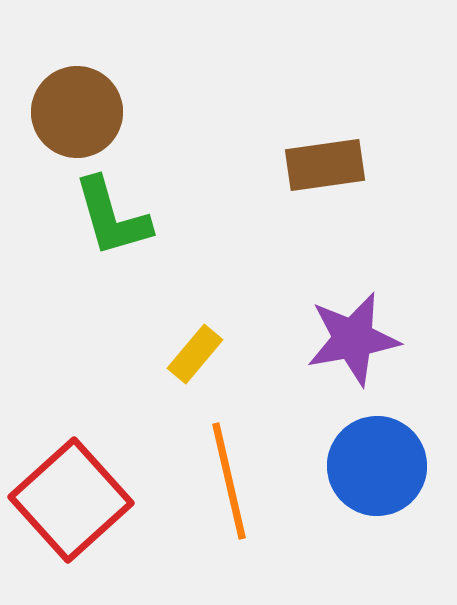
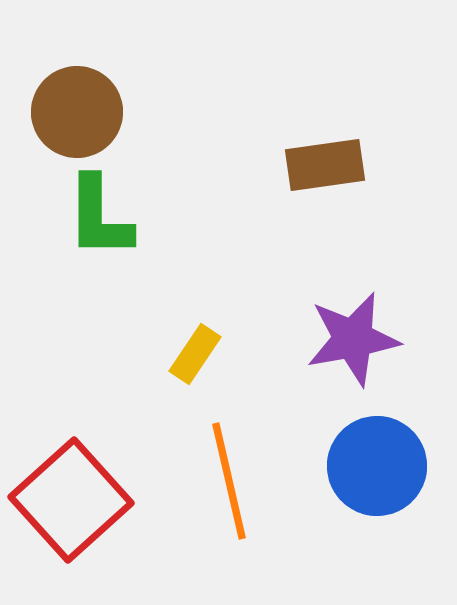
green L-shape: moved 13 px left; rotated 16 degrees clockwise
yellow rectangle: rotated 6 degrees counterclockwise
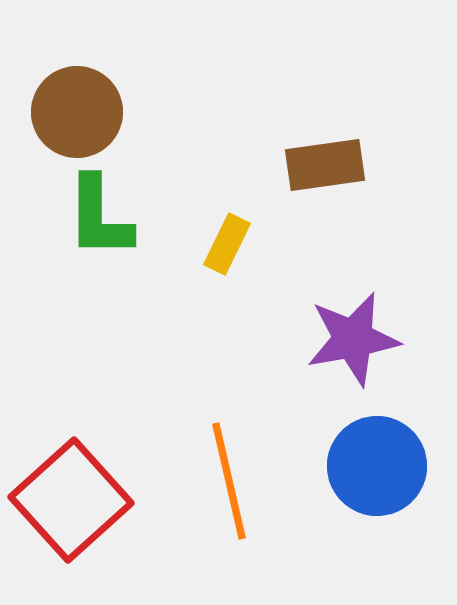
yellow rectangle: moved 32 px right, 110 px up; rotated 8 degrees counterclockwise
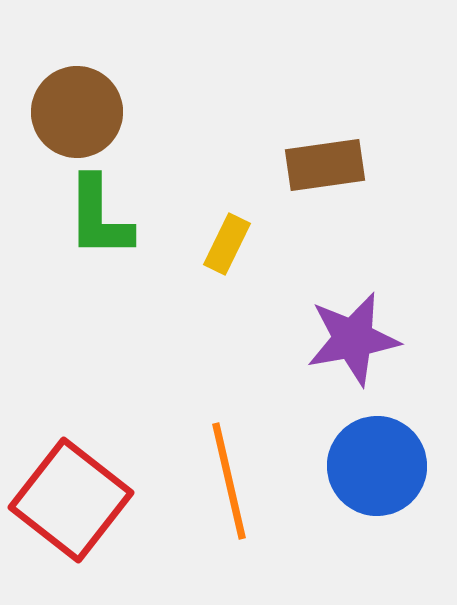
red square: rotated 10 degrees counterclockwise
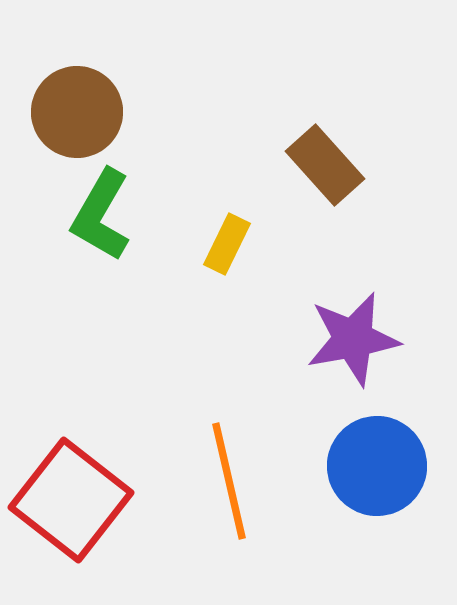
brown rectangle: rotated 56 degrees clockwise
green L-shape: moved 2 px right, 2 px up; rotated 30 degrees clockwise
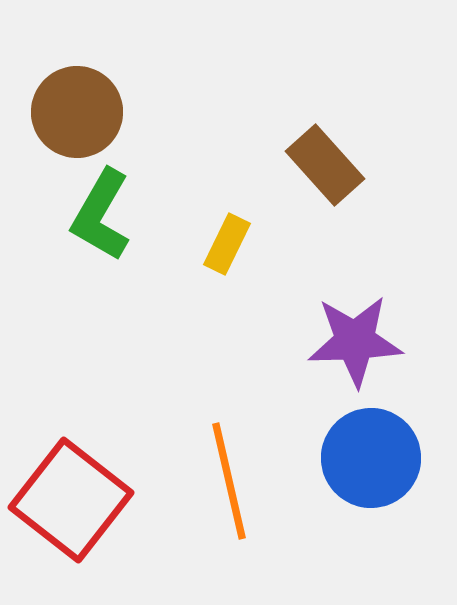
purple star: moved 2 px right, 2 px down; rotated 8 degrees clockwise
blue circle: moved 6 px left, 8 px up
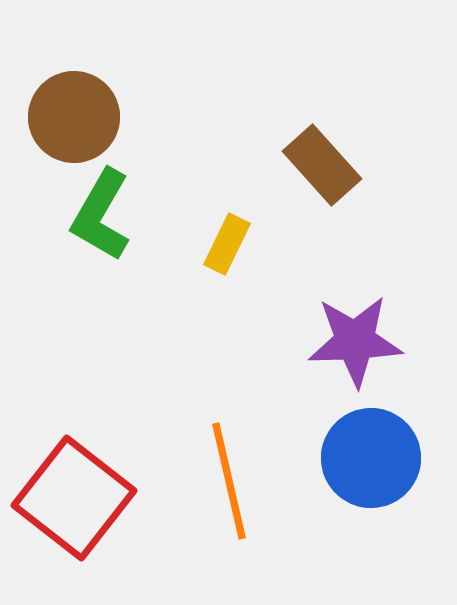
brown circle: moved 3 px left, 5 px down
brown rectangle: moved 3 px left
red square: moved 3 px right, 2 px up
